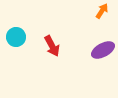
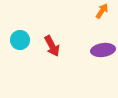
cyan circle: moved 4 px right, 3 px down
purple ellipse: rotated 20 degrees clockwise
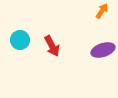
purple ellipse: rotated 10 degrees counterclockwise
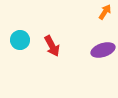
orange arrow: moved 3 px right, 1 px down
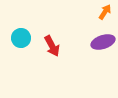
cyan circle: moved 1 px right, 2 px up
purple ellipse: moved 8 px up
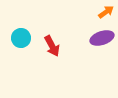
orange arrow: moved 1 px right; rotated 21 degrees clockwise
purple ellipse: moved 1 px left, 4 px up
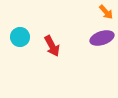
orange arrow: rotated 84 degrees clockwise
cyan circle: moved 1 px left, 1 px up
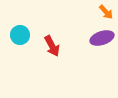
cyan circle: moved 2 px up
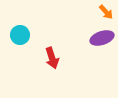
red arrow: moved 12 px down; rotated 10 degrees clockwise
